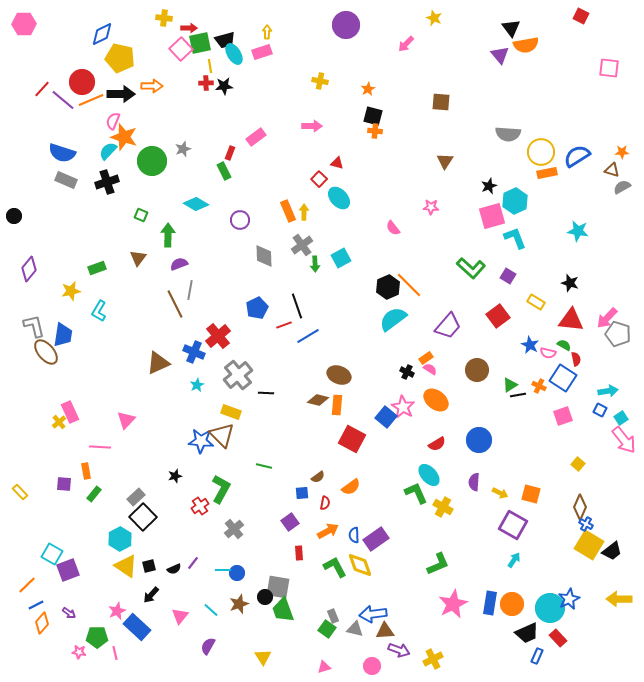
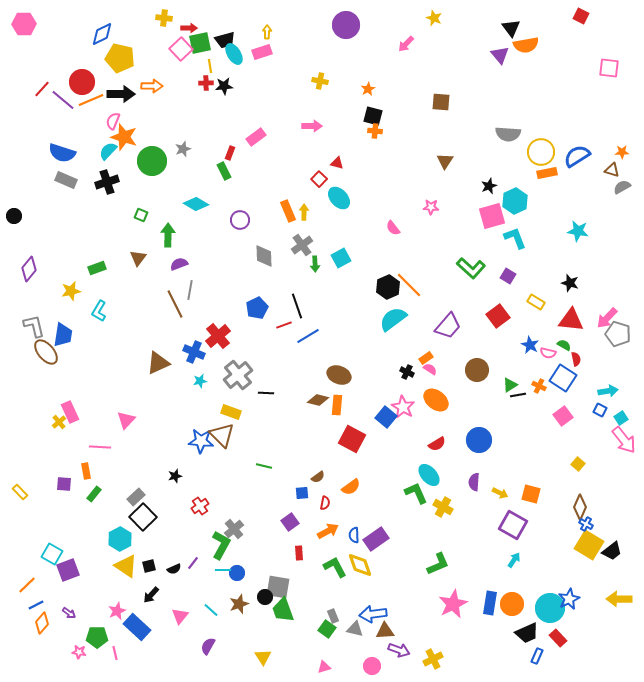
cyan star at (197, 385): moved 3 px right, 4 px up; rotated 16 degrees clockwise
pink square at (563, 416): rotated 18 degrees counterclockwise
green L-shape at (221, 489): moved 56 px down
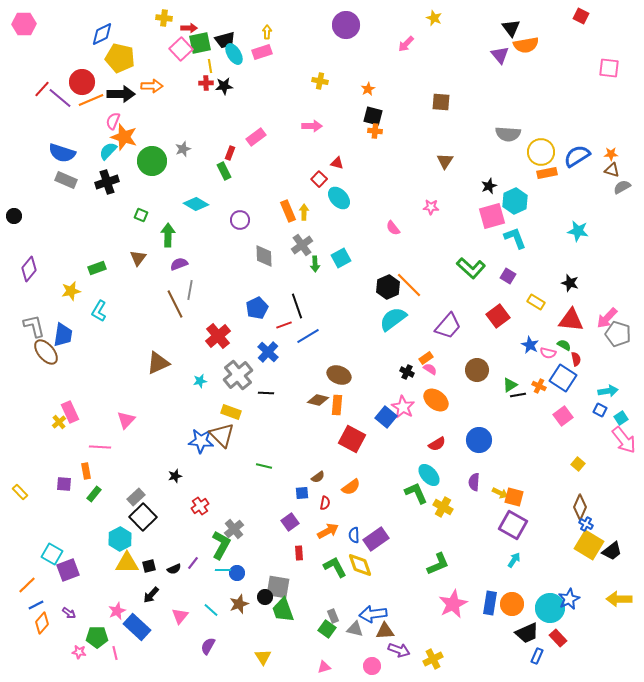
purple line at (63, 100): moved 3 px left, 2 px up
orange star at (622, 152): moved 11 px left, 2 px down
blue cross at (194, 352): moved 74 px right; rotated 20 degrees clockwise
orange square at (531, 494): moved 17 px left, 3 px down
yellow triangle at (126, 566): moved 1 px right, 3 px up; rotated 35 degrees counterclockwise
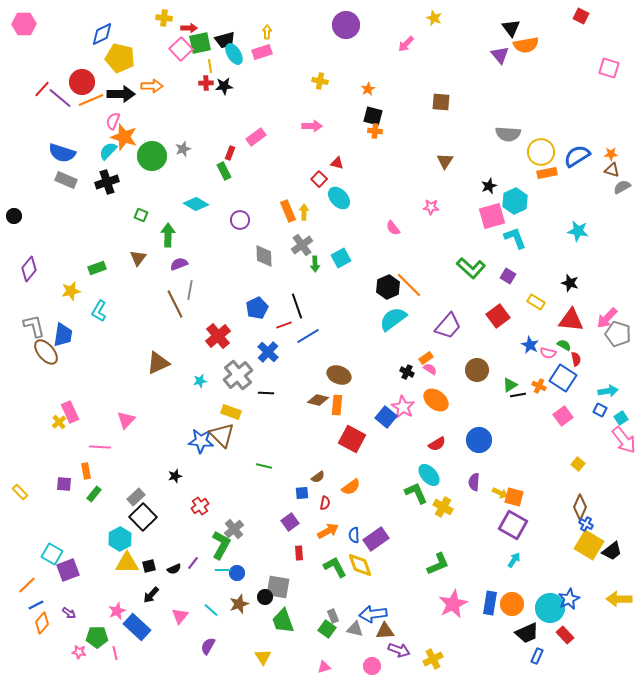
pink square at (609, 68): rotated 10 degrees clockwise
green circle at (152, 161): moved 5 px up
green trapezoid at (283, 610): moved 11 px down
red rectangle at (558, 638): moved 7 px right, 3 px up
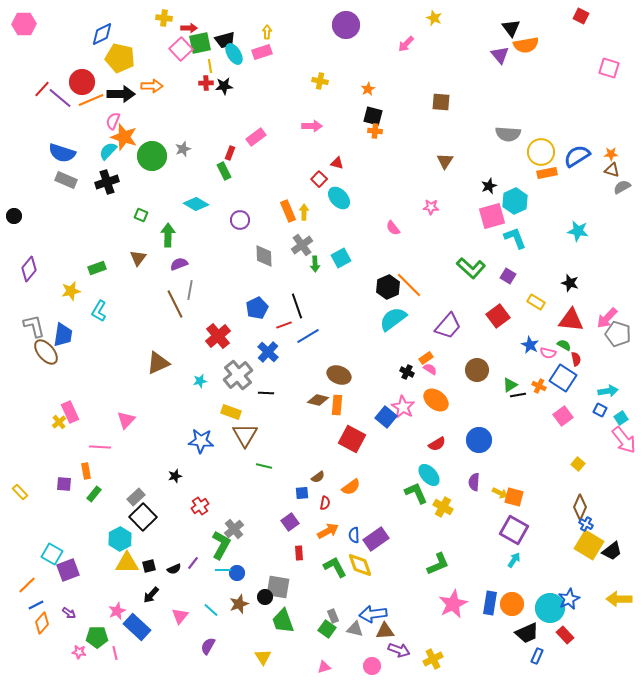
brown triangle at (222, 435): moved 23 px right; rotated 16 degrees clockwise
purple square at (513, 525): moved 1 px right, 5 px down
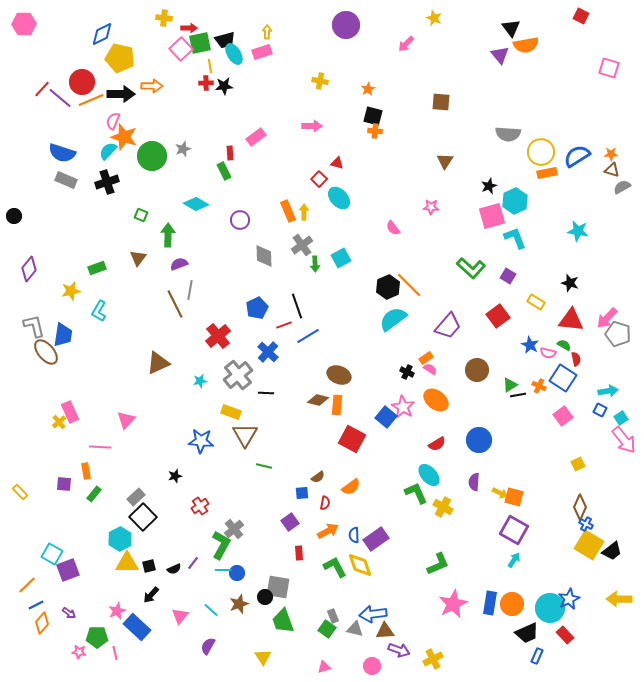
red rectangle at (230, 153): rotated 24 degrees counterclockwise
yellow square at (578, 464): rotated 24 degrees clockwise
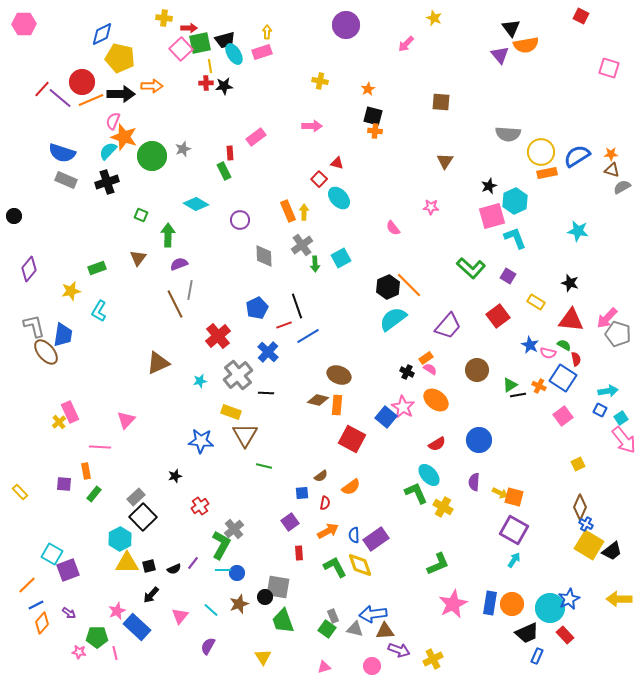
brown semicircle at (318, 477): moved 3 px right, 1 px up
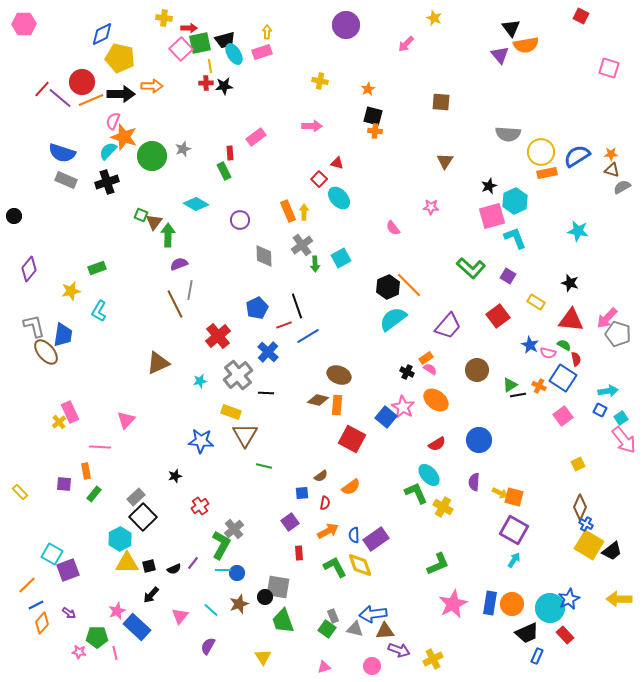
brown triangle at (138, 258): moved 16 px right, 36 px up
